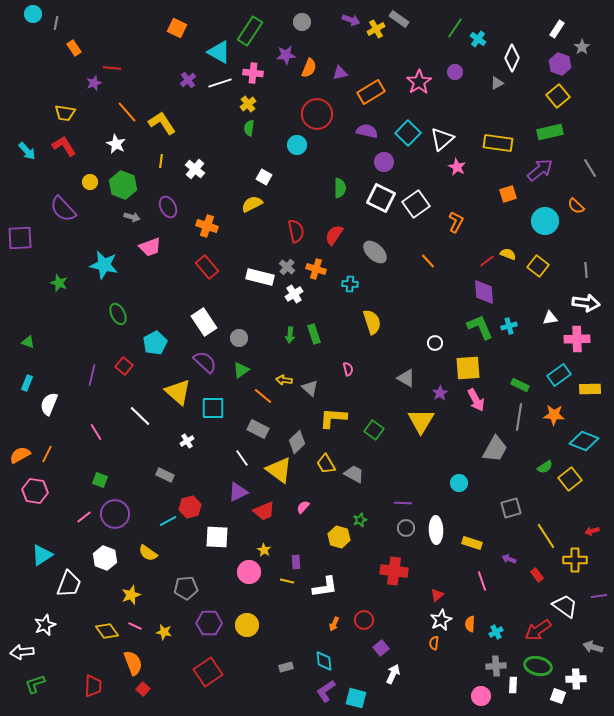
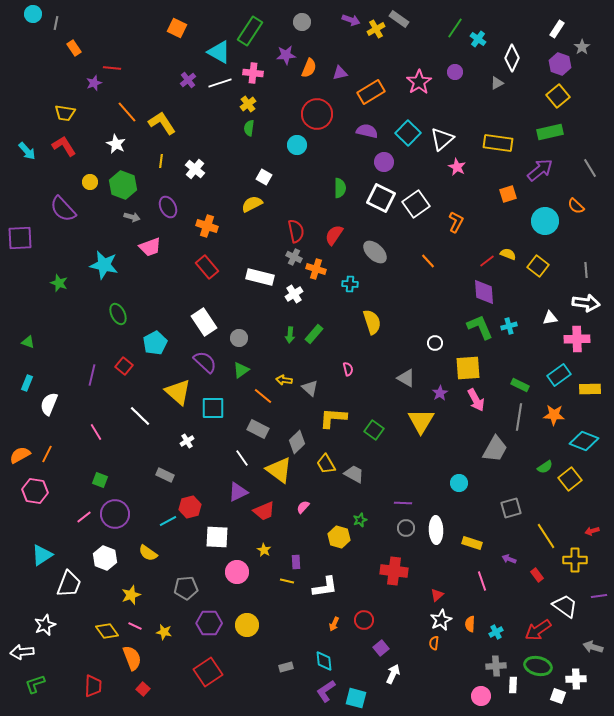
gray cross at (287, 267): moved 7 px right, 10 px up; rotated 14 degrees counterclockwise
green rectangle at (314, 334): rotated 60 degrees clockwise
pink circle at (249, 572): moved 12 px left
orange semicircle at (133, 663): moved 1 px left, 5 px up
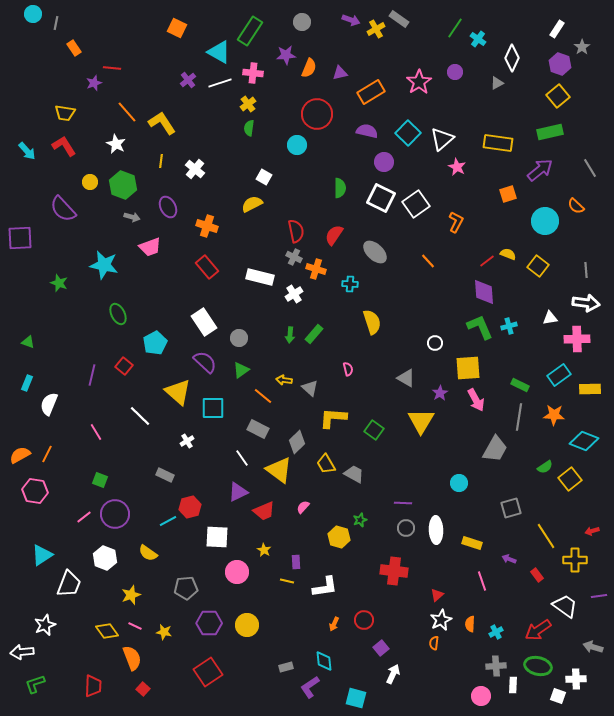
purple L-shape at (326, 691): moved 16 px left, 4 px up
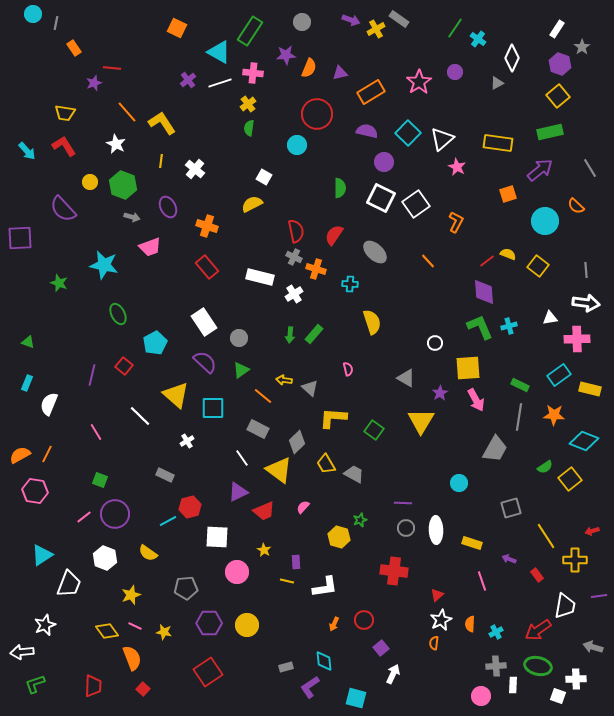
yellow rectangle at (590, 389): rotated 15 degrees clockwise
yellow triangle at (178, 392): moved 2 px left, 3 px down
white trapezoid at (565, 606): rotated 64 degrees clockwise
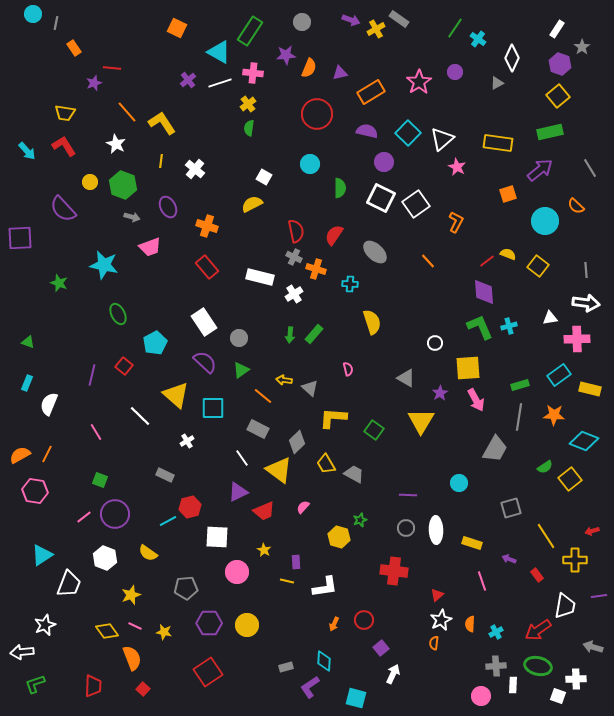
cyan circle at (297, 145): moved 13 px right, 19 px down
green rectangle at (520, 385): rotated 42 degrees counterclockwise
purple line at (403, 503): moved 5 px right, 8 px up
cyan diamond at (324, 661): rotated 10 degrees clockwise
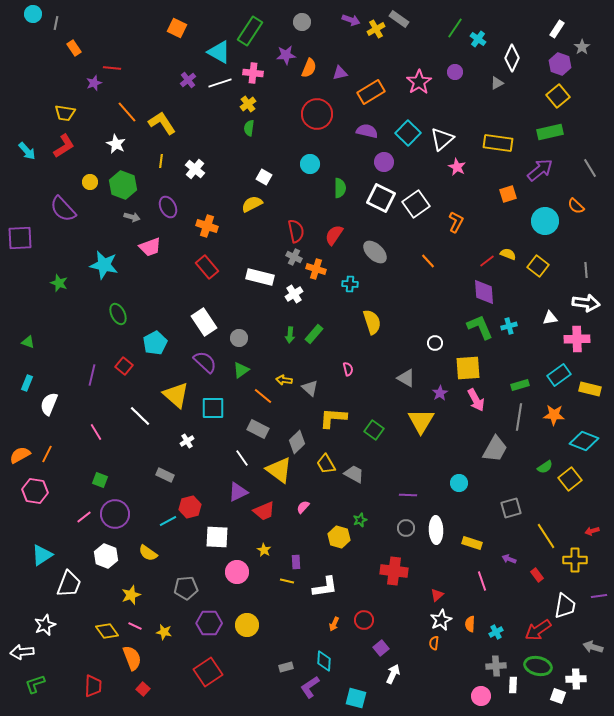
red L-shape at (64, 146): rotated 90 degrees clockwise
white hexagon at (105, 558): moved 1 px right, 2 px up
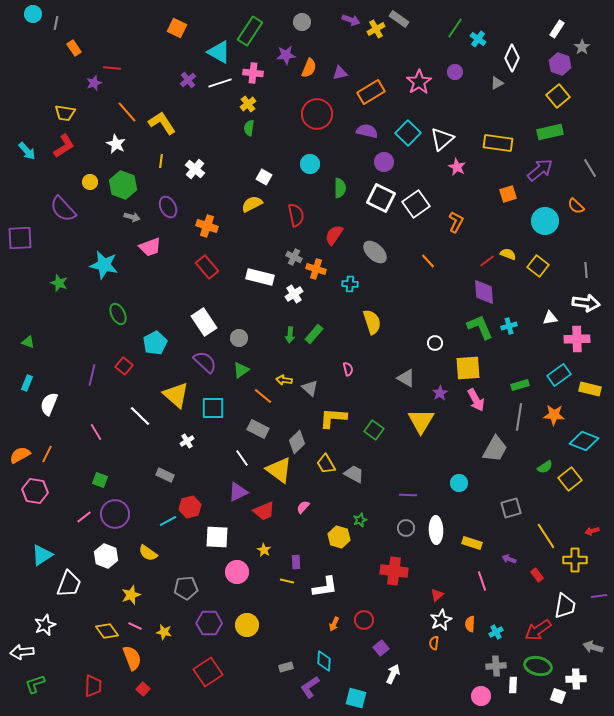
red semicircle at (296, 231): moved 16 px up
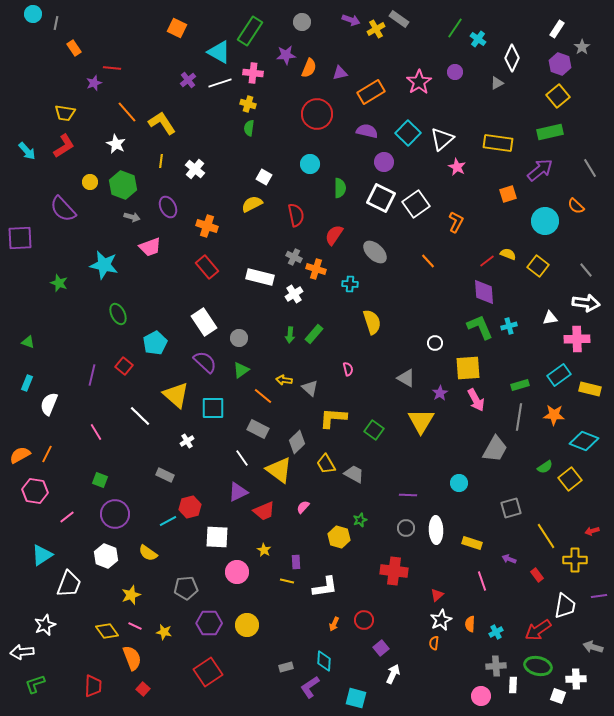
yellow cross at (248, 104): rotated 35 degrees counterclockwise
gray line at (586, 270): rotated 35 degrees counterclockwise
pink line at (84, 517): moved 17 px left
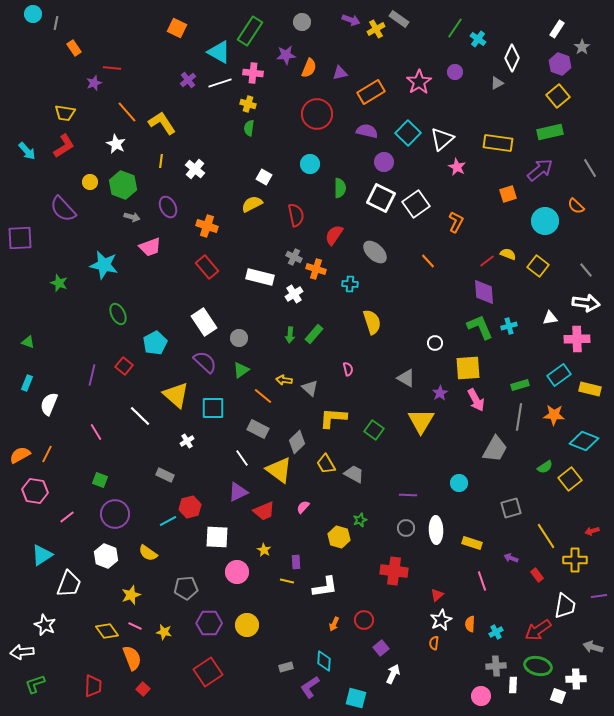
purple arrow at (509, 559): moved 2 px right, 1 px up
white star at (45, 625): rotated 25 degrees counterclockwise
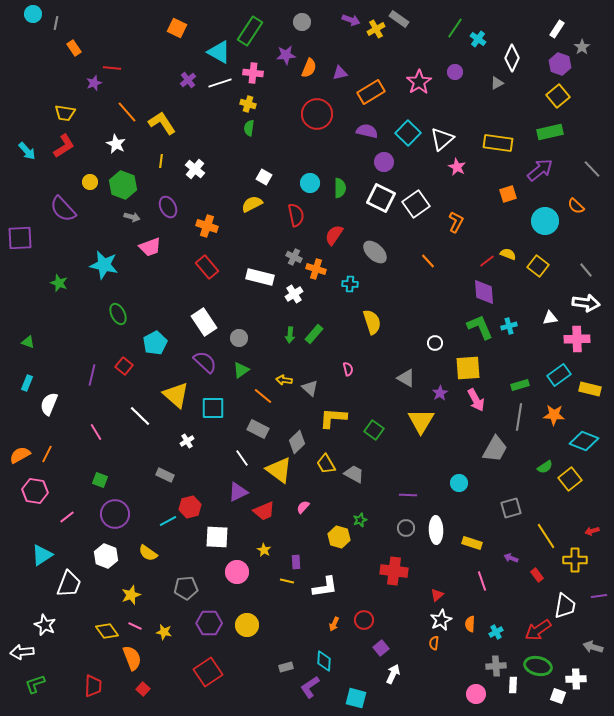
cyan circle at (310, 164): moved 19 px down
gray line at (590, 168): moved 2 px right, 1 px down; rotated 12 degrees counterclockwise
pink circle at (481, 696): moved 5 px left, 2 px up
